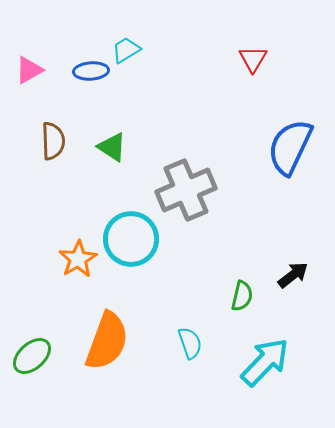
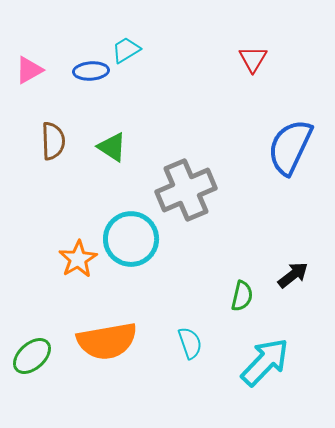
orange semicircle: rotated 60 degrees clockwise
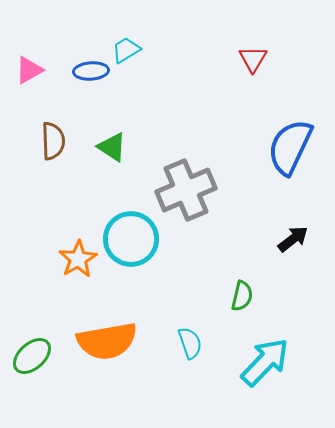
black arrow: moved 36 px up
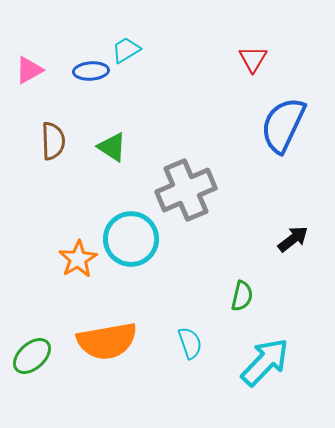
blue semicircle: moved 7 px left, 22 px up
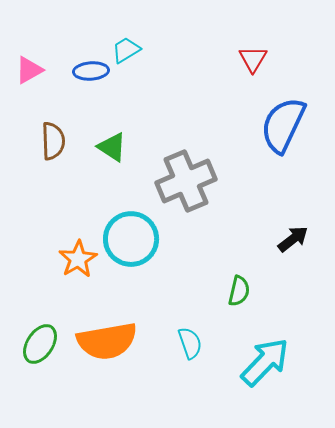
gray cross: moved 9 px up
green semicircle: moved 3 px left, 5 px up
green ellipse: moved 8 px right, 12 px up; rotated 15 degrees counterclockwise
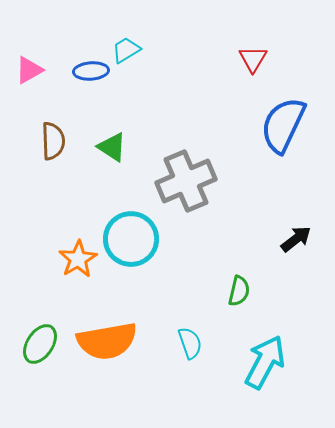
black arrow: moved 3 px right
cyan arrow: rotated 16 degrees counterclockwise
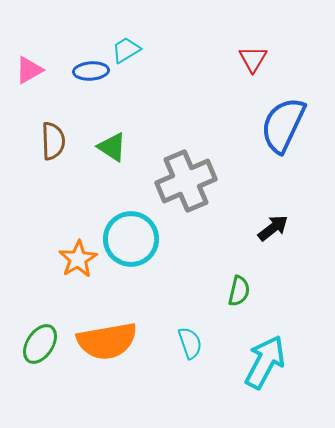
black arrow: moved 23 px left, 11 px up
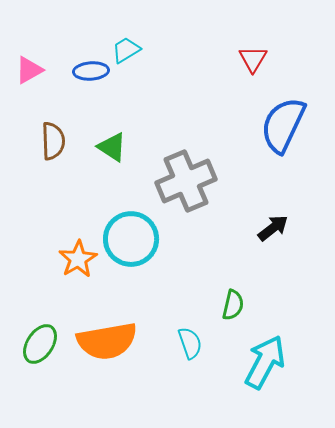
green semicircle: moved 6 px left, 14 px down
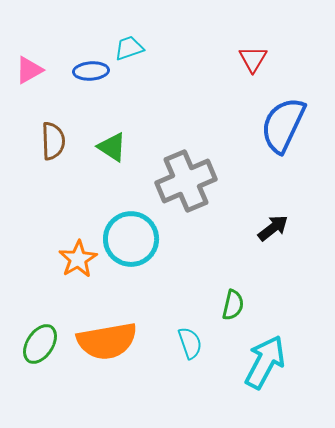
cyan trapezoid: moved 3 px right, 2 px up; rotated 12 degrees clockwise
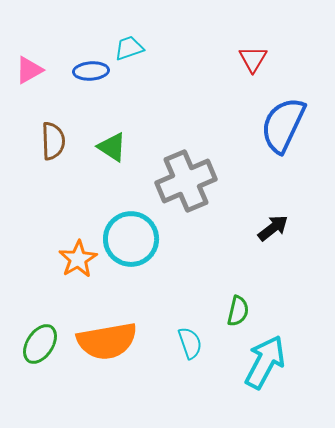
green semicircle: moved 5 px right, 6 px down
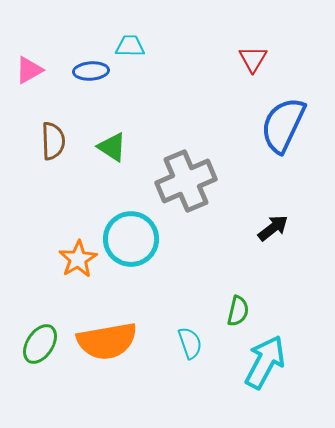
cyan trapezoid: moved 1 px right, 2 px up; rotated 20 degrees clockwise
